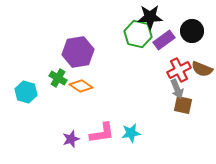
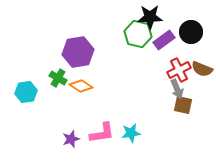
black circle: moved 1 px left, 1 px down
cyan hexagon: rotated 25 degrees counterclockwise
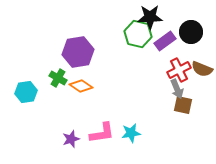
purple rectangle: moved 1 px right, 1 px down
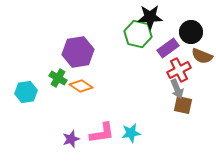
purple rectangle: moved 3 px right, 7 px down
brown semicircle: moved 13 px up
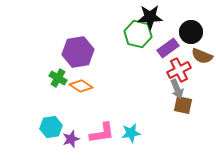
cyan hexagon: moved 25 px right, 35 px down
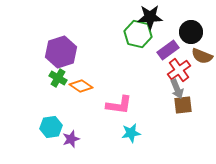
purple rectangle: moved 2 px down
purple hexagon: moved 17 px left; rotated 8 degrees counterclockwise
red cross: rotated 10 degrees counterclockwise
brown square: rotated 18 degrees counterclockwise
pink L-shape: moved 17 px right, 28 px up; rotated 16 degrees clockwise
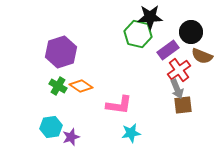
green cross: moved 8 px down
purple star: moved 2 px up
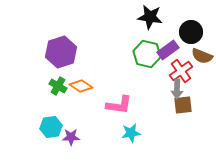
black star: rotated 10 degrees clockwise
green hexagon: moved 9 px right, 20 px down
red cross: moved 2 px right, 1 px down
gray arrow: rotated 24 degrees clockwise
purple star: rotated 18 degrees clockwise
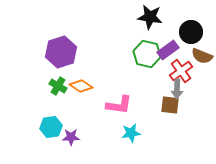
brown square: moved 13 px left; rotated 12 degrees clockwise
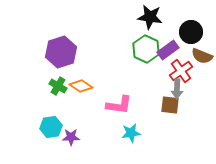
green hexagon: moved 1 px left, 5 px up; rotated 12 degrees clockwise
